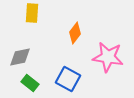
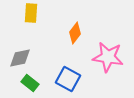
yellow rectangle: moved 1 px left
gray diamond: moved 1 px down
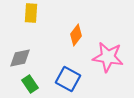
orange diamond: moved 1 px right, 2 px down
green rectangle: moved 1 px down; rotated 18 degrees clockwise
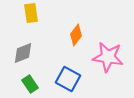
yellow rectangle: rotated 12 degrees counterclockwise
gray diamond: moved 3 px right, 5 px up; rotated 10 degrees counterclockwise
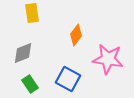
yellow rectangle: moved 1 px right
pink star: moved 2 px down
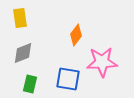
yellow rectangle: moved 12 px left, 5 px down
pink star: moved 6 px left, 3 px down; rotated 12 degrees counterclockwise
blue square: rotated 20 degrees counterclockwise
green rectangle: rotated 48 degrees clockwise
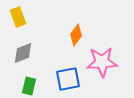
yellow rectangle: moved 2 px left, 1 px up; rotated 12 degrees counterclockwise
blue square: rotated 20 degrees counterclockwise
green rectangle: moved 1 px left, 2 px down
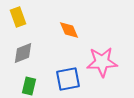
orange diamond: moved 7 px left, 5 px up; rotated 60 degrees counterclockwise
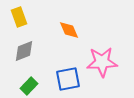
yellow rectangle: moved 1 px right
gray diamond: moved 1 px right, 2 px up
green rectangle: rotated 30 degrees clockwise
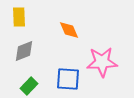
yellow rectangle: rotated 18 degrees clockwise
blue square: rotated 15 degrees clockwise
